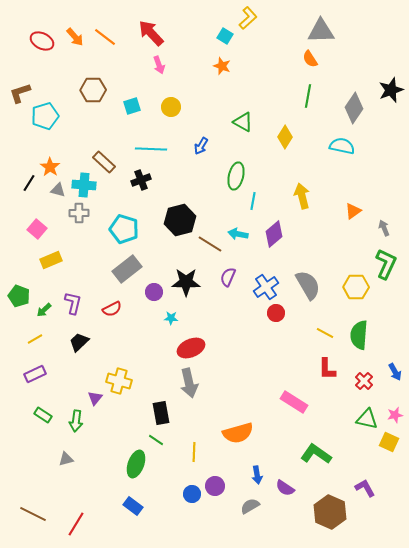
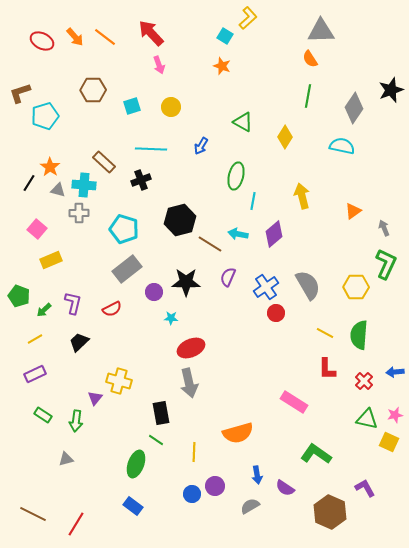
blue arrow at (395, 372): rotated 114 degrees clockwise
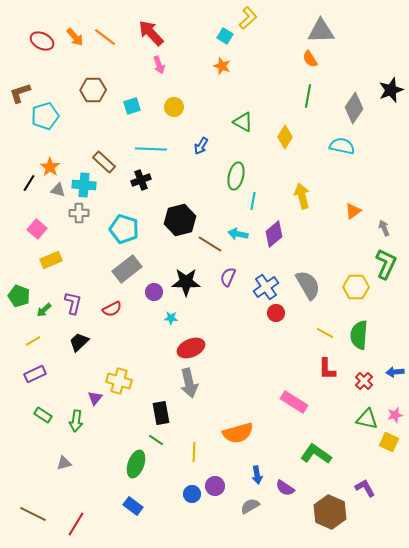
yellow circle at (171, 107): moved 3 px right
yellow line at (35, 339): moved 2 px left, 2 px down
gray triangle at (66, 459): moved 2 px left, 4 px down
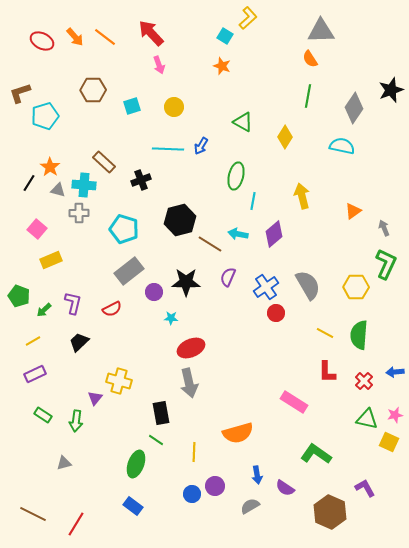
cyan line at (151, 149): moved 17 px right
gray rectangle at (127, 269): moved 2 px right, 2 px down
red L-shape at (327, 369): moved 3 px down
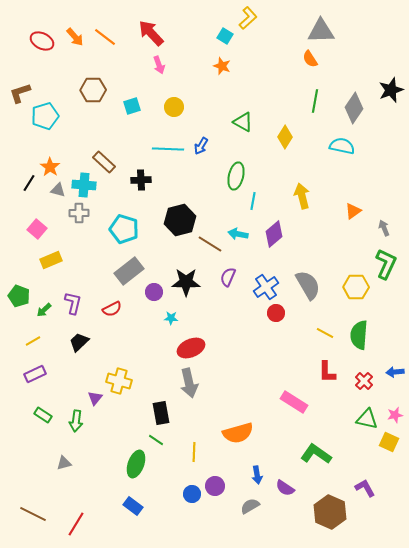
green line at (308, 96): moved 7 px right, 5 px down
black cross at (141, 180): rotated 18 degrees clockwise
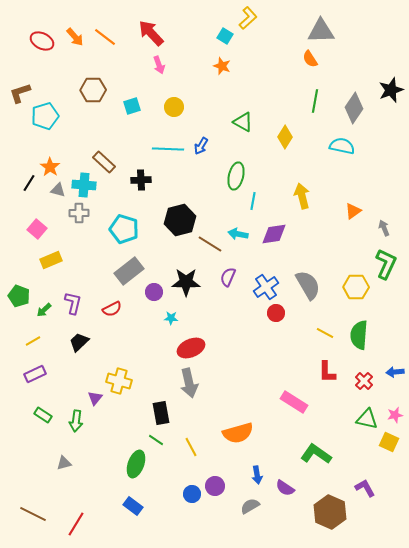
purple diamond at (274, 234): rotated 32 degrees clockwise
yellow line at (194, 452): moved 3 px left, 5 px up; rotated 30 degrees counterclockwise
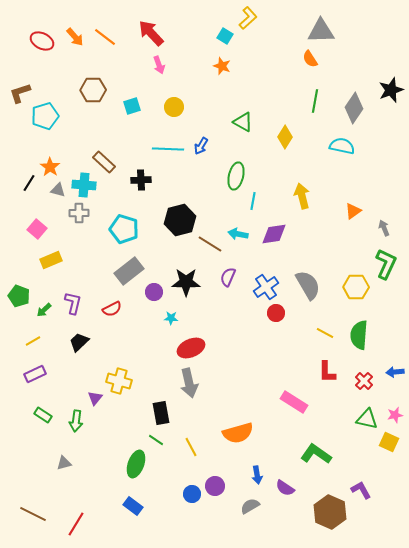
purple L-shape at (365, 488): moved 4 px left, 2 px down
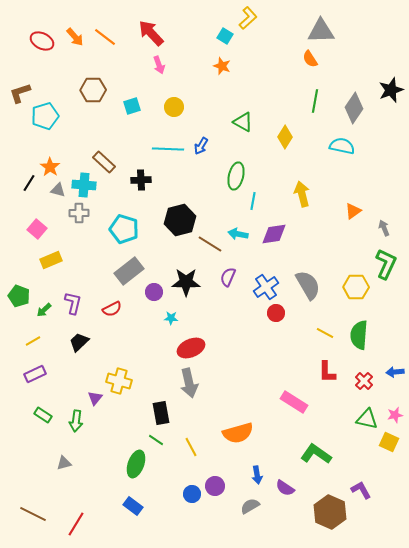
yellow arrow at (302, 196): moved 2 px up
